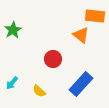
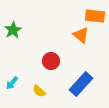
red circle: moved 2 px left, 2 px down
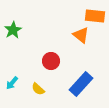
yellow semicircle: moved 1 px left, 2 px up
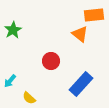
orange rectangle: moved 1 px left, 1 px up; rotated 12 degrees counterclockwise
orange triangle: moved 1 px left, 1 px up
cyan arrow: moved 2 px left, 2 px up
yellow semicircle: moved 9 px left, 9 px down
